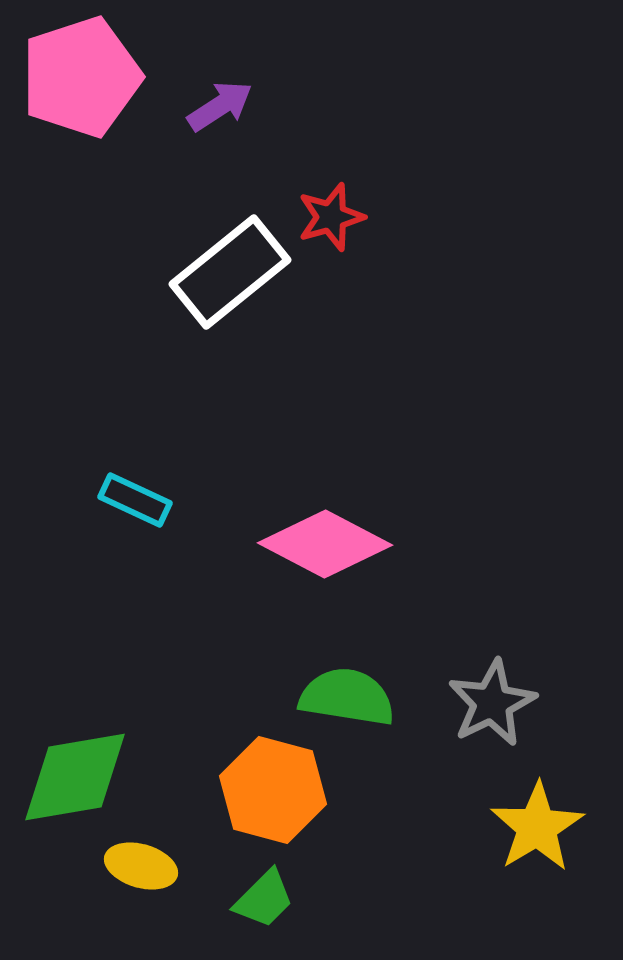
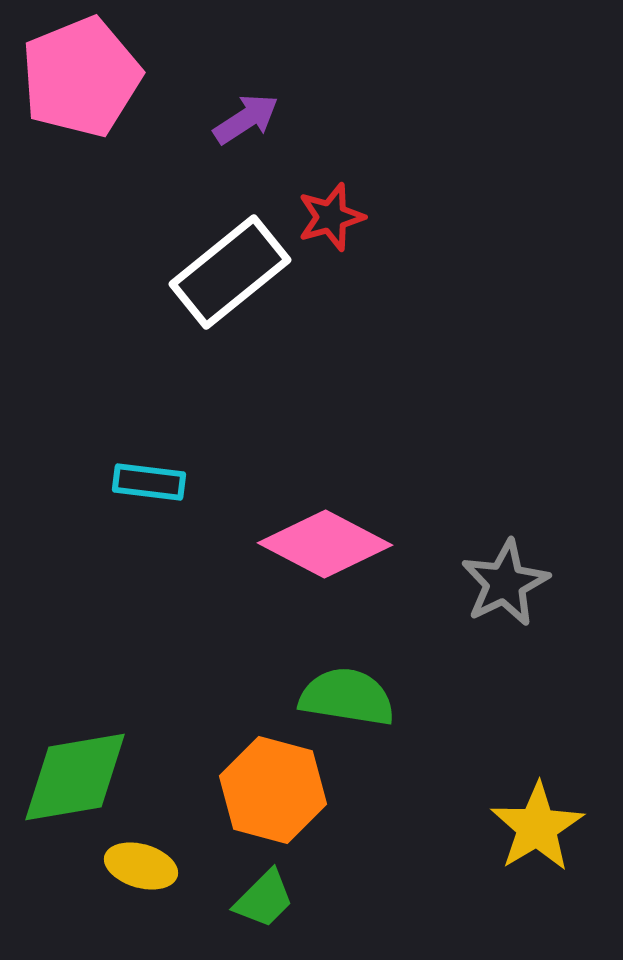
pink pentagon: rotated 4 degrees counterclockwise
purple arrow: moved 26 px right, 13 px down
cyan rectangle: moved 14 px right, 18 px up; rotated 18 degrees counterclockwise
gray star: moved 13 px right, 120 px up
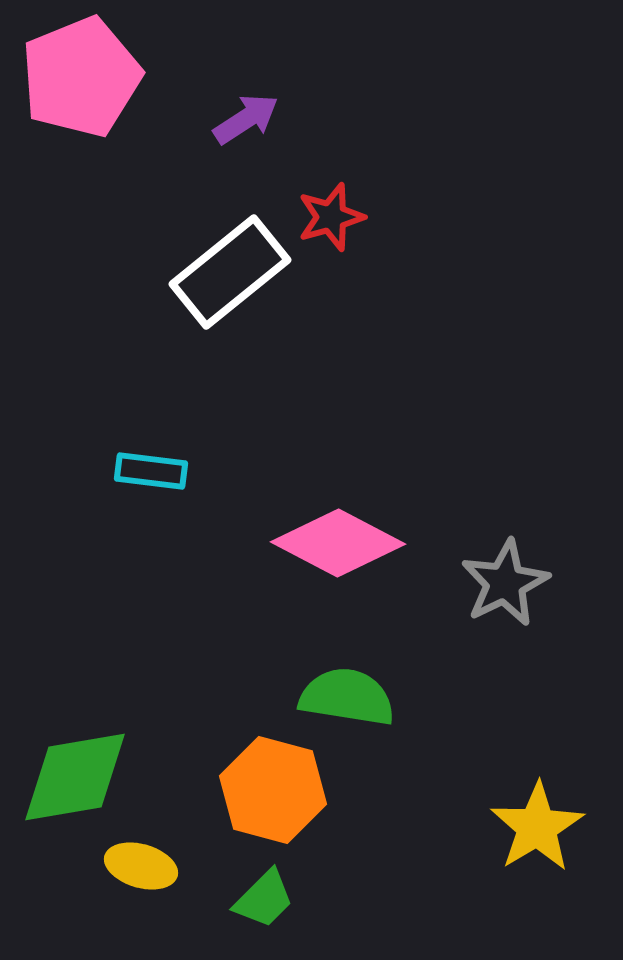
cyan rectangle: moved 2 px right, 11 px up
pink diamond: moved 13 px right, 1 px up
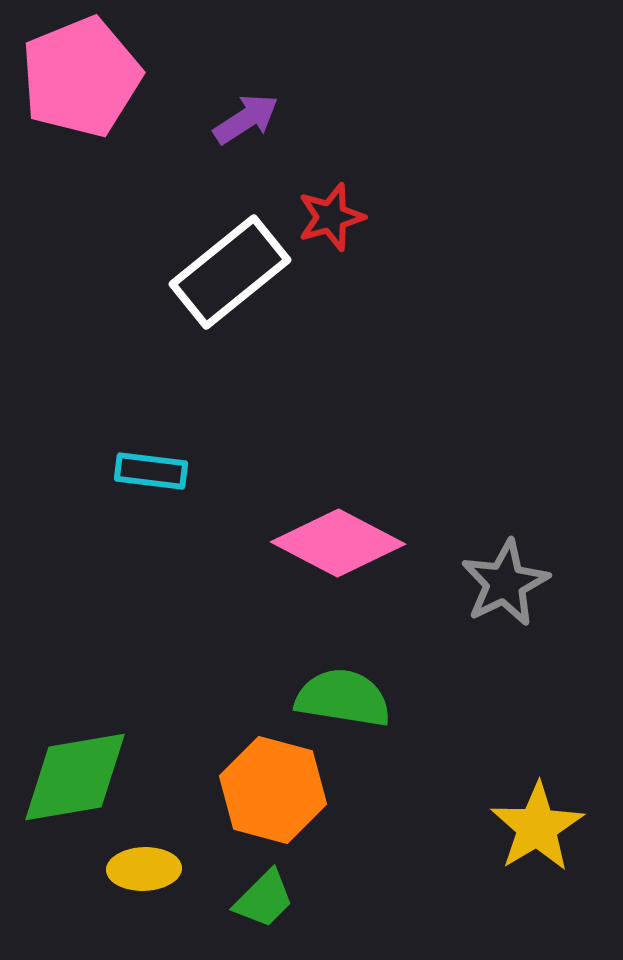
green semicircle: moved 4 px left, 1 px down
yellow ellipse: moved 3 px right, 3 px down; rotated 18 degrees counterclockwise
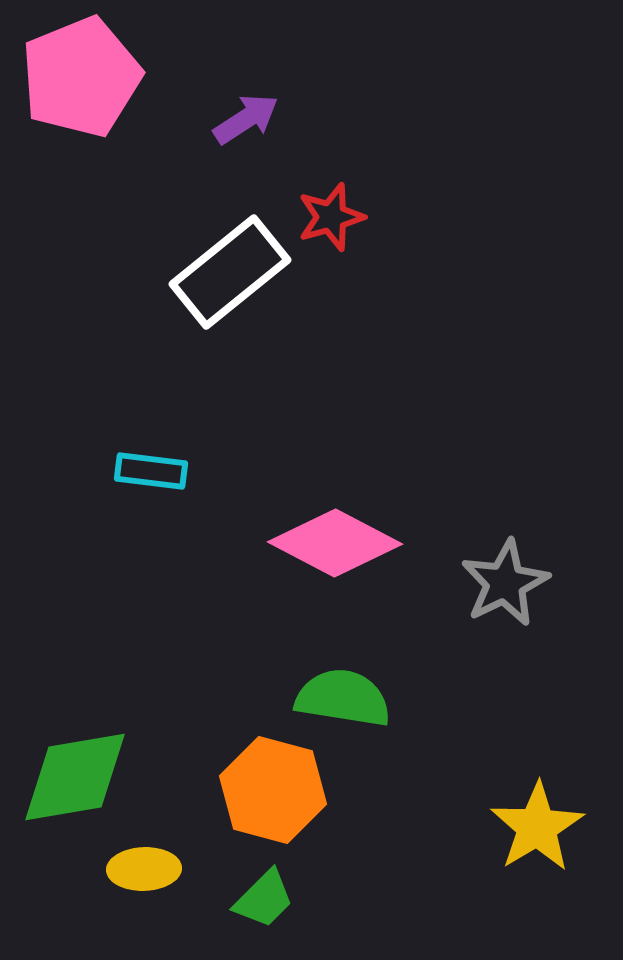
pink diamond: moved 3 px left
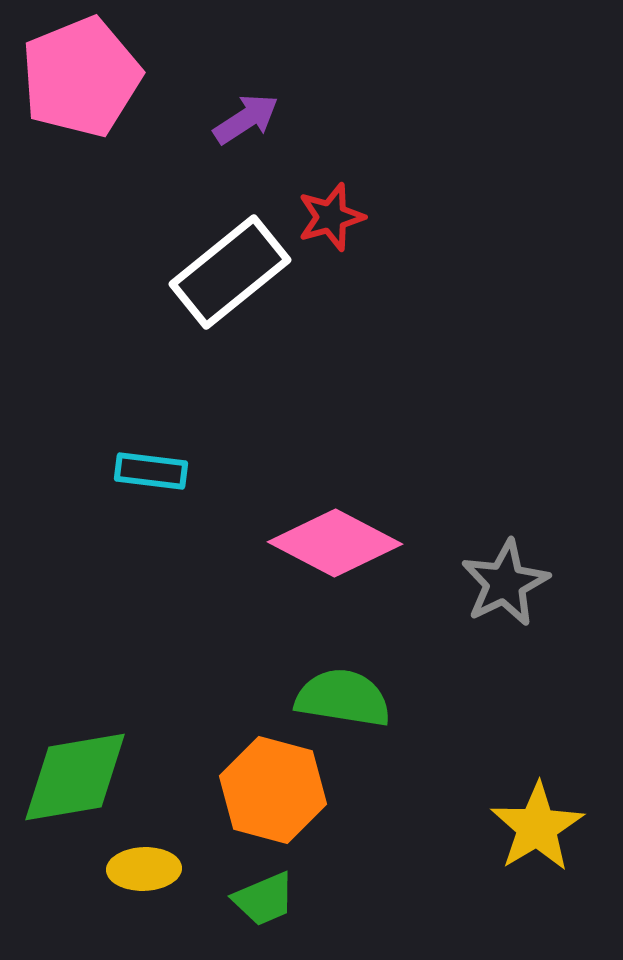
green trapezoid: rotated 22 degrees clockwise
